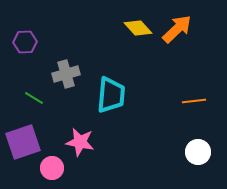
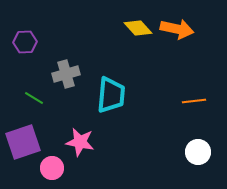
orange arrow: rotated 56 degrees clockwise
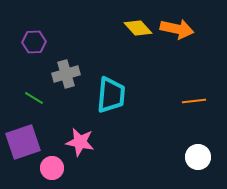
purple hexagon: moved 9 px right
white circle: moved 5 px down
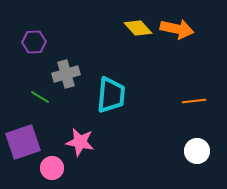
green line: moved 6 px right, 1 px up
white circle: moved 1 px left, 6 px up
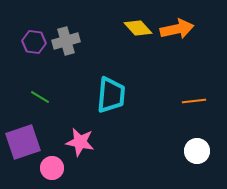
orange arrow: rotated 24 degrees counterclockwise
purple hexagon: rotated 10 degrees clockwise
gray cross: moved 33 px up
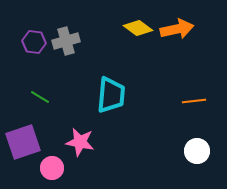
yellow diamond: rotated 12 degrees counterclockwise
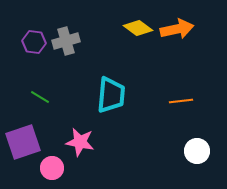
orange line: moved 13 px left
